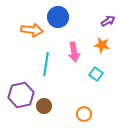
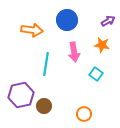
blue circle: moved 9 px right, 3 px down
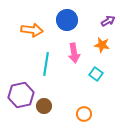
pink arrow: moved 1 px down
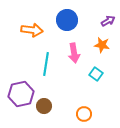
purple hexagon: moved 1 px up
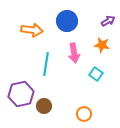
blue circle: moved 1 px down
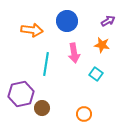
brown circle: moved 2 px left, 2 px down
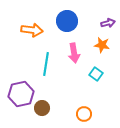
purple arrow: moved 2 px down; rotated 16 degrees clockwise
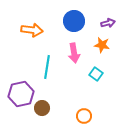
blue circle: moved 7 px right
cyan line: moved 1 px right, 3 px down
orange circle: moved 2 px down
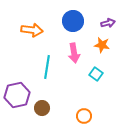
blue circle: moved 1 px left
purple hexagon: moved 4 px left, 1 px down
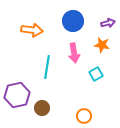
cyan square: rotated 24 degrees clockwise
